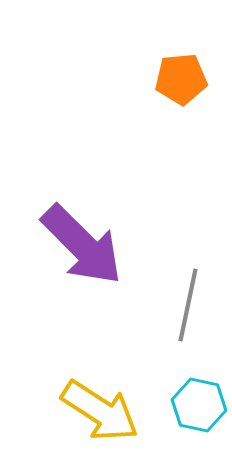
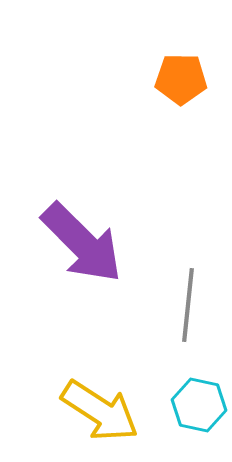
orange pentagon: rotated 6 degrees clockwise
purple arrow: moved 2 px up
gray line: rotated 6 degrees counterclockwise
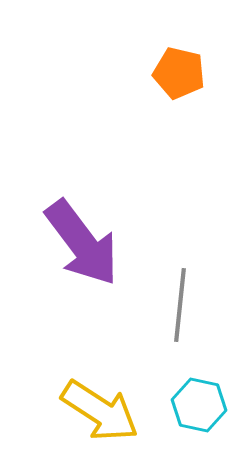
orange pentagon: moved 2 px left, 6 px up; rotated 12 degrees clockwise
purple arrow: rotated 8 degrees clockwise
gray line: moved 8 px left
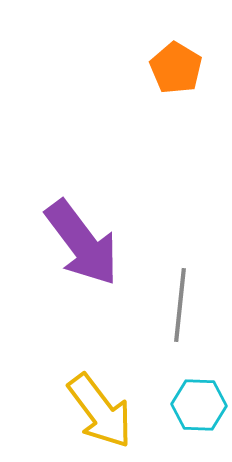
orange pentagon: moved 3 px left, 5 px up; rotated 18 degrees clockwise
cyan hexagon: rotated 10 degrees counterclockwise
yellow arrow: rotated 20 degrees clockwise
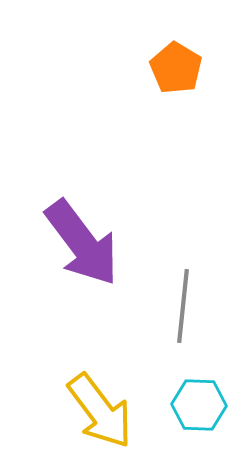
gray line: moved 3 px right, 1 px down
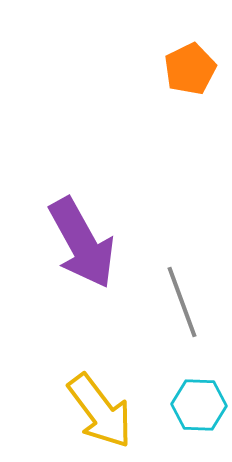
orange pentagon: moved 14 px right, 1 px down; rotated 15 degrees clockwise
purple arrow: rotated 8 degrees clockwise
gray line: moved 1 px left, 4 px up; rotated 26 degrees counterclockwise
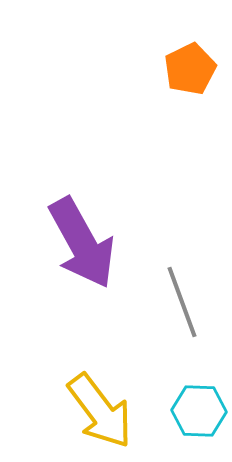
cyan hexagon: moved 6 px down
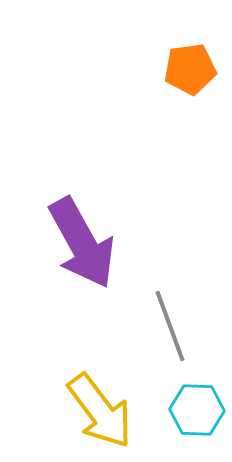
orange pentagon: rotated 18 degrees clockwise
gray line: moved 12 px left, 24 px down
cyan hexagon: moved 2 px left, 1 px up
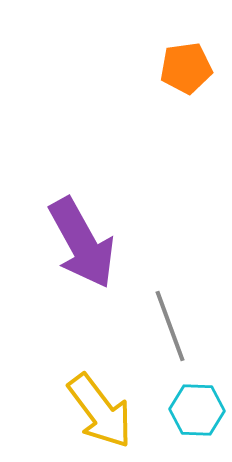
orange pentagon: moved 4 px left, 1 px up
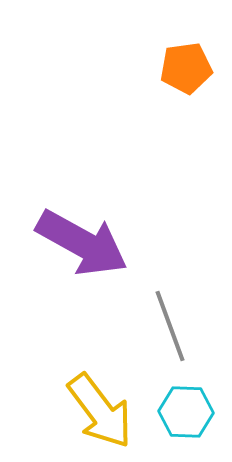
purple arrow: rotated 32 degrees counterclockwise
cyan hexagon: moved 11 px left, 2 px down
